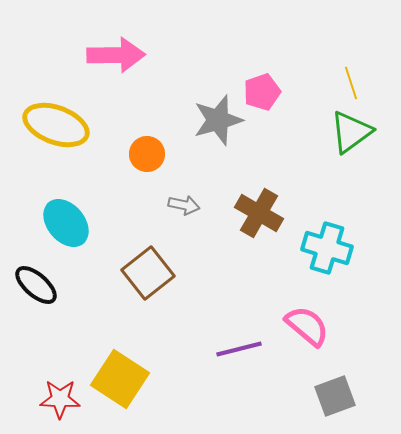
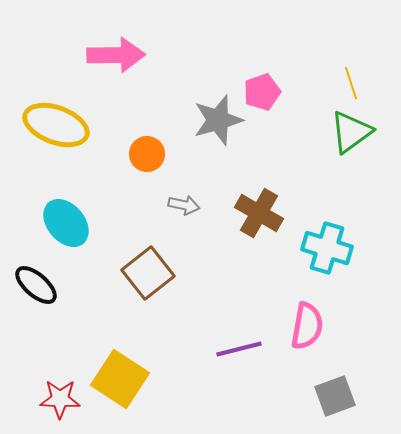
pink semicircle: rotated 60 degrees clockwise
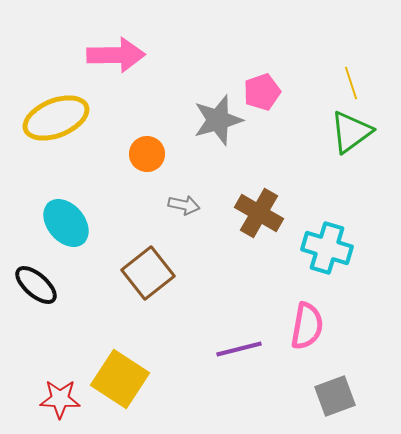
yellow ellipse: moved 7 px up; rotated 42 degrees counterclockwise
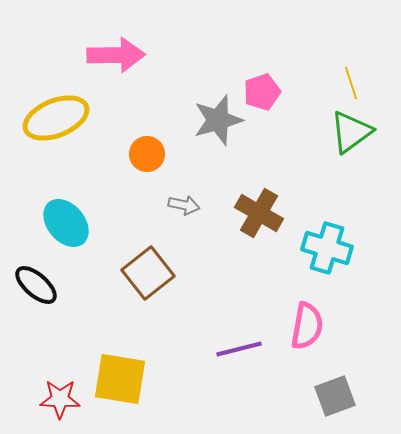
yellow square: rotated 24 degrees counterclockwise
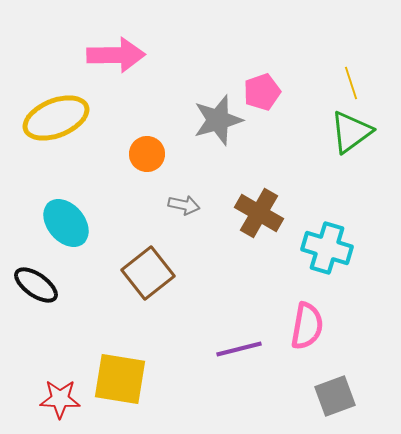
black ellipse: rotated 6 degrees counterclockwise
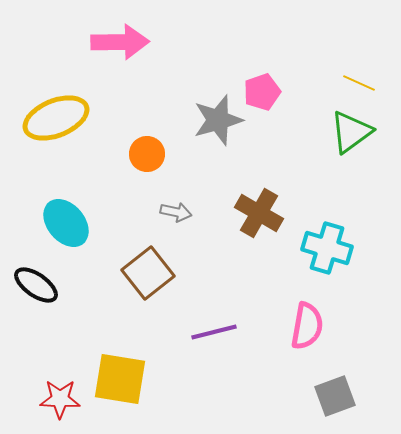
pink arrow: moved 4 px right, 13 px up
yellow line: moved 8 px right; rotated 48 degrees counterclockwise
gray arrow: moved 8 px left, 7 px down
purple line: moved 25 px left, 17 px up
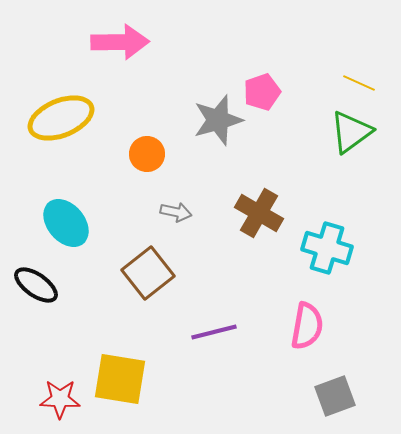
yellow ellipse: moved 5 px right
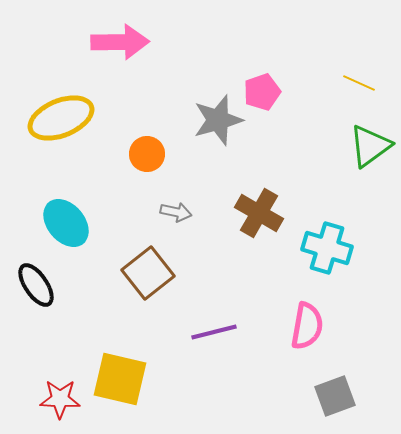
green triangle: moved 19 px right, 14 px down
black ellipse: rotated 21 degrees clockwise
yellow square: rotated 4 degrees clockwise
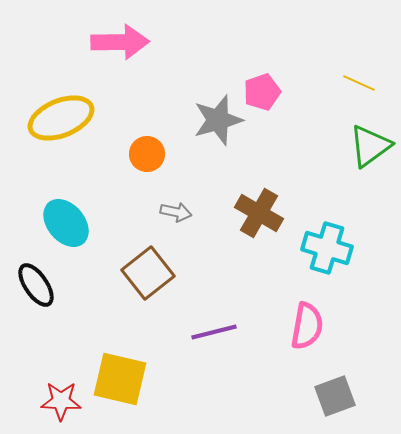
red star: moved 1 px right, 2 px down
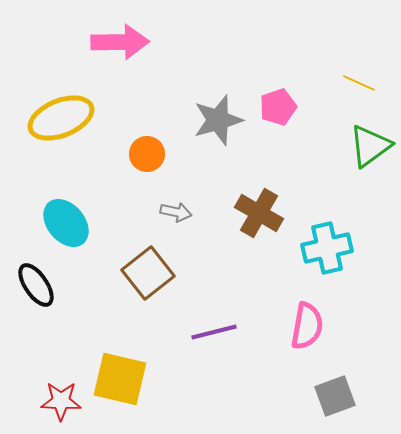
pink pentagon: moved 16 px right, 15 px down
cyan cross: rotated 30 degrees counterclockwise
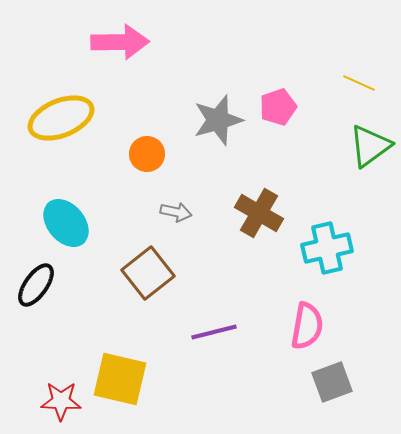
black ellipse: rotated 69 degrees clockwise
gray square: moved 3 px left, 14 px up
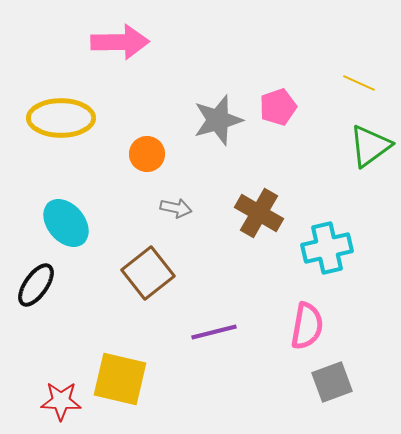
yellow ellipse: rotated 22 degrees clockwise
gray arrow: moved 4 px up
